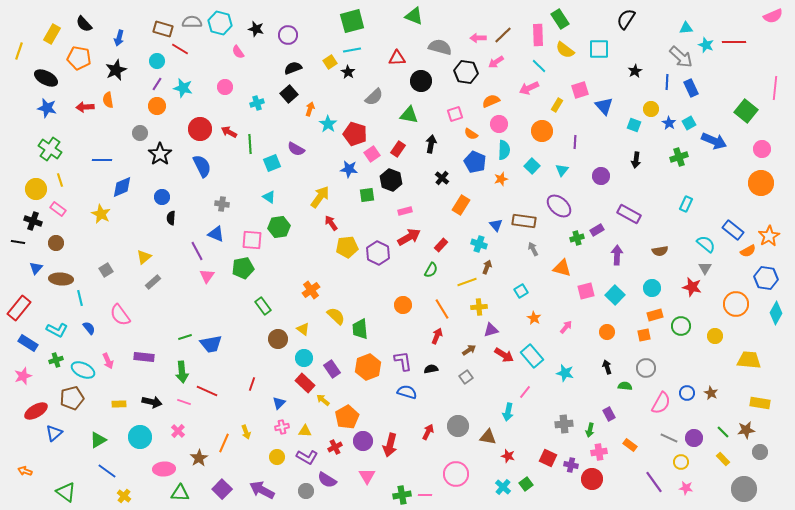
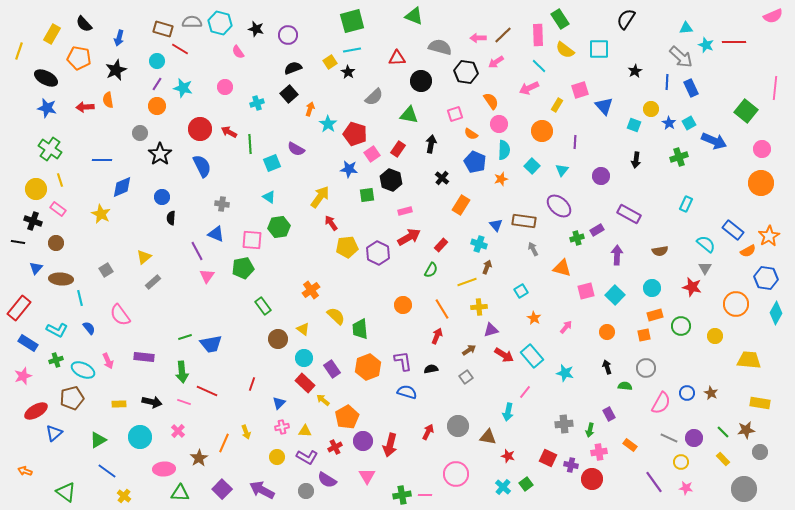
orange semicircle at (491, 101): rotated 78 degrees clockwise
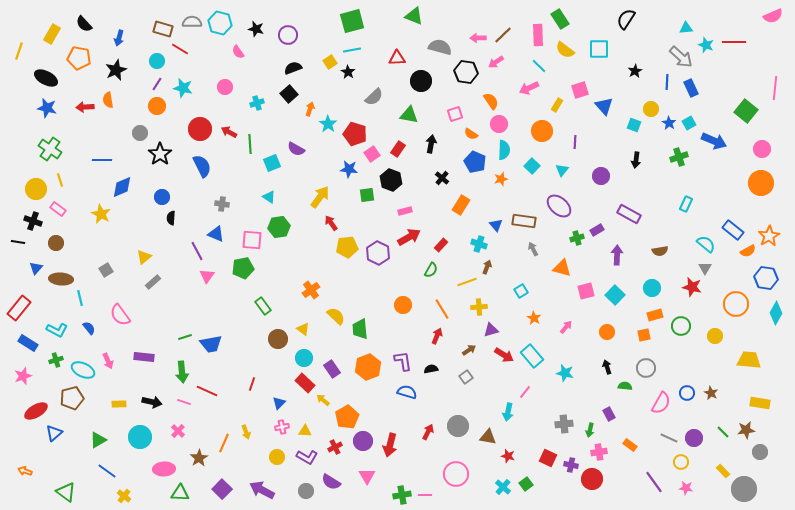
yellow rectangle at (723, 459): moved 12 px down
purple semicircle at (327, 480): moved 4 px right, 2 px down
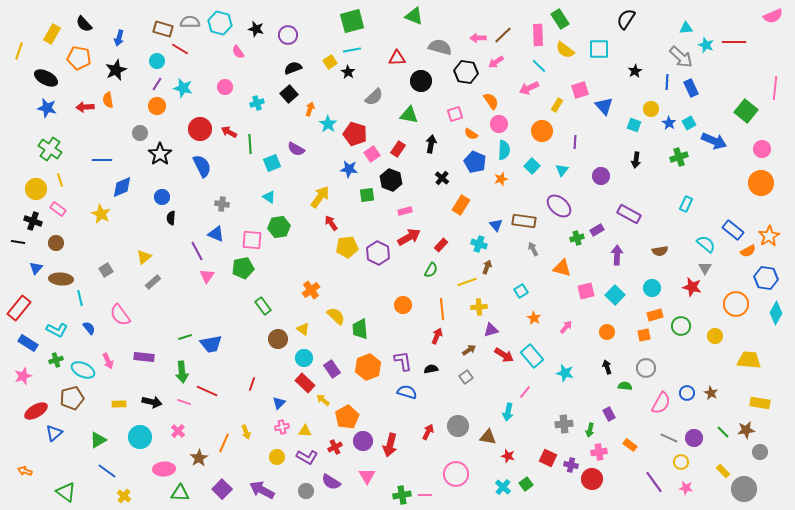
gray semicircle at (192, 22): moved 2 px left
orange line at (442, 309): rotated 25 degrees clockwise
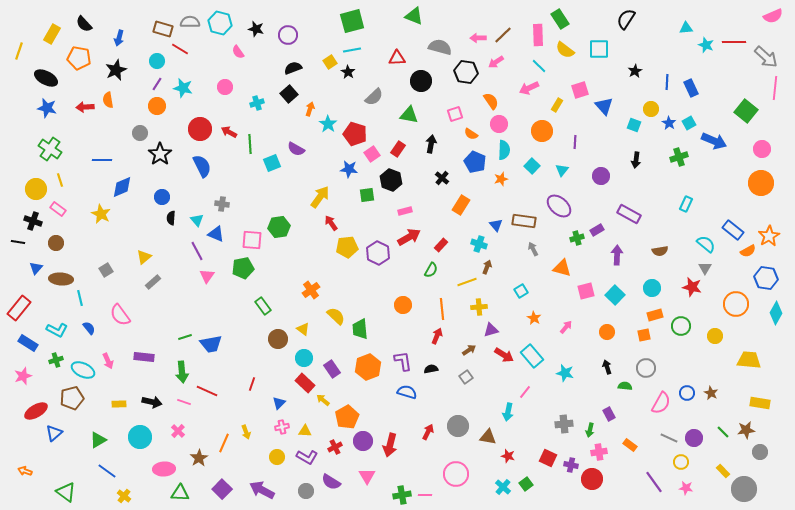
gray arrow at (681, 57): moved 85 px right
cyan triangle at (269, 197): moved 72 px left, 23 px down; rotated 16 degrees clockwise
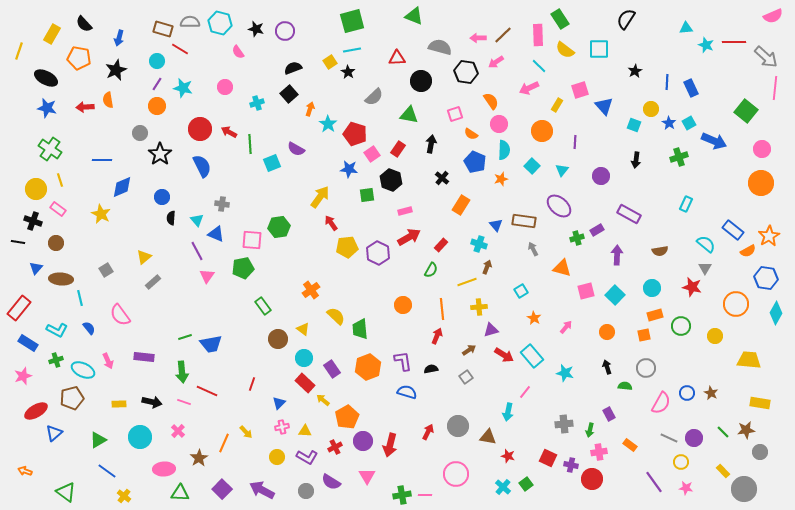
purple circle at (288, 35): moved 3 px left, 4 px up
yellow arrow at (246, 432): rotated 24 degrees counterclockwise
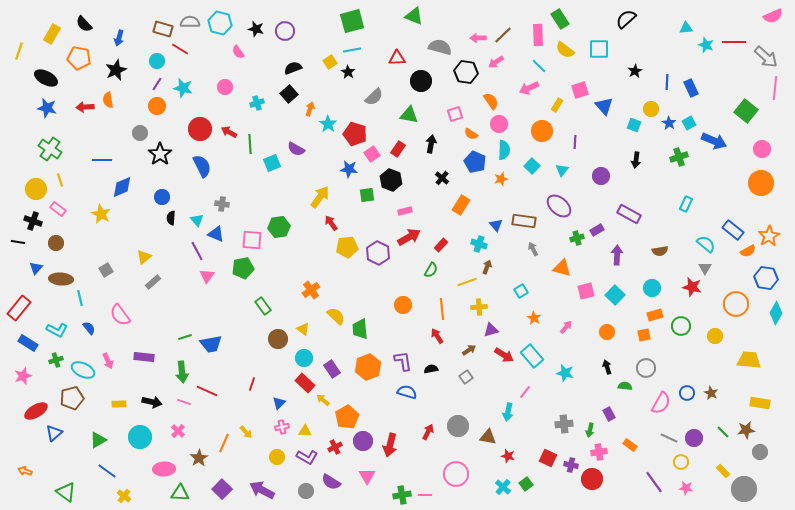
black semicircle at (626, 19): rotated 15 degrees clockwise
red arrow at (437, 336): rotated 56 degrees counterclockwise
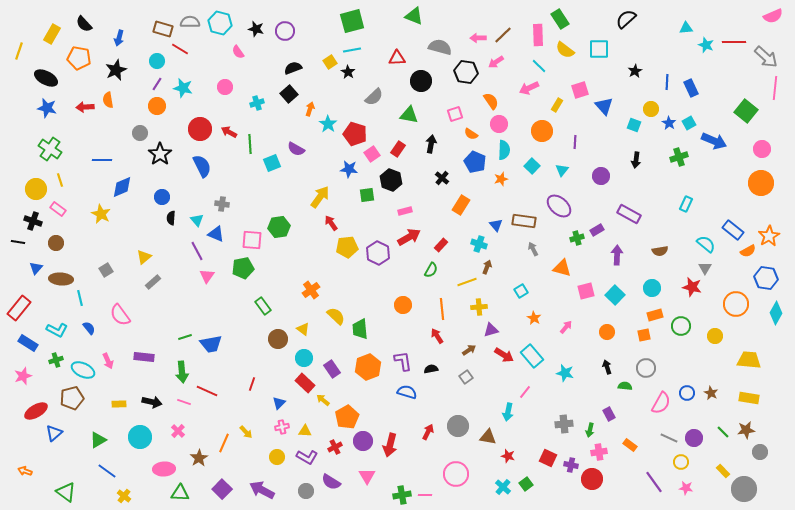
yellow rectangle at (760, 403): moved 11 px left, 5 px up
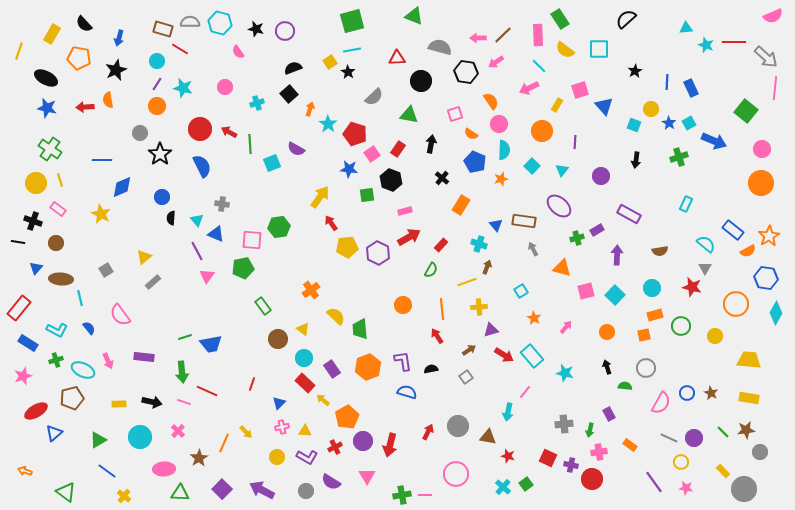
yellow circle at (36, 189): moved 6 px up
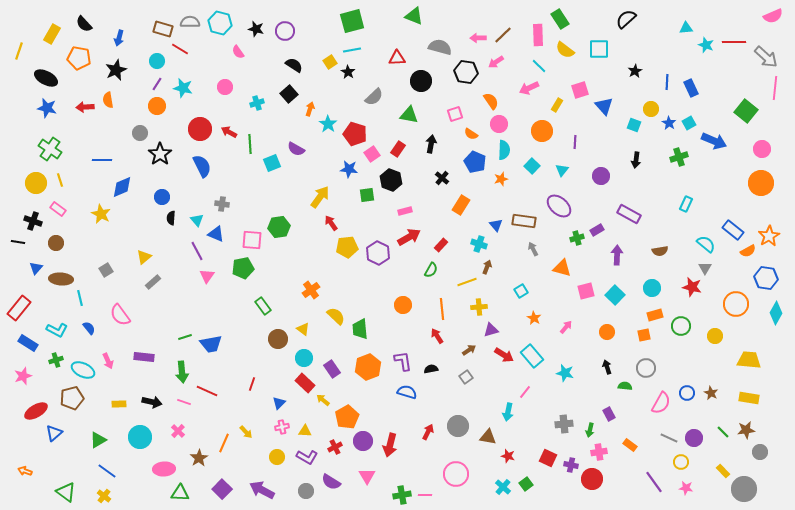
black semicircle at (293, 68): moved 1 px right, 3 px up; rotated 54 degrees clockwise
yellow cross at (124, 496): moved 20 px left
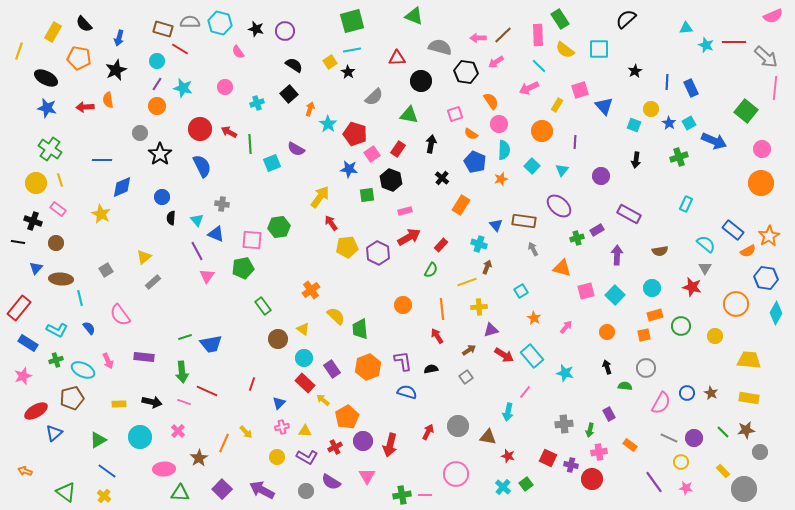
yellow rectangle at (52, 34): moved 1 px right, 2 px up
